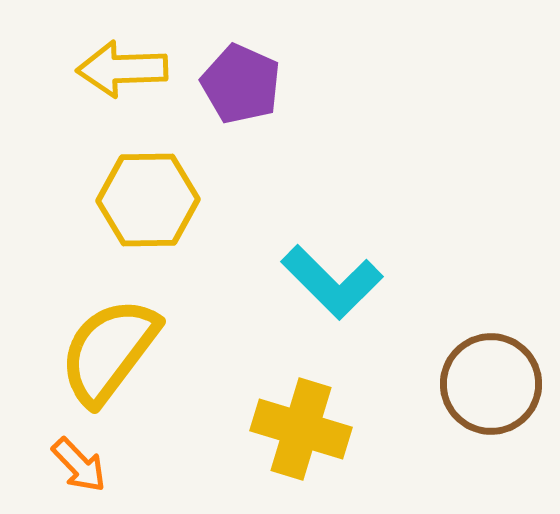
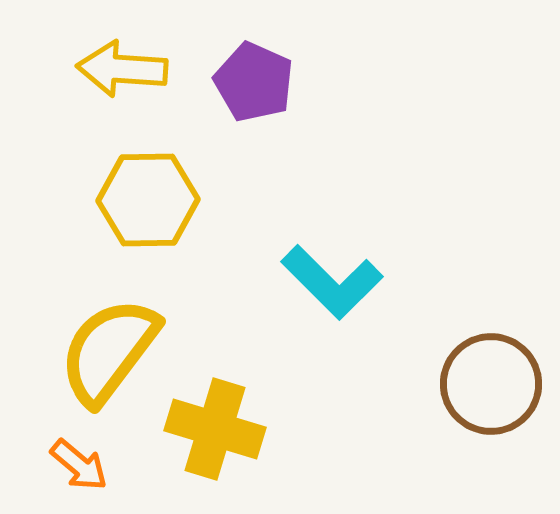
yellow arrow: rotated 6 degrees clockwise
purple pentagon: moved 13 px right, 2 px up
yellow cross: moved 86 px left
orange arrow: rotated 6 degrees counterclockwise
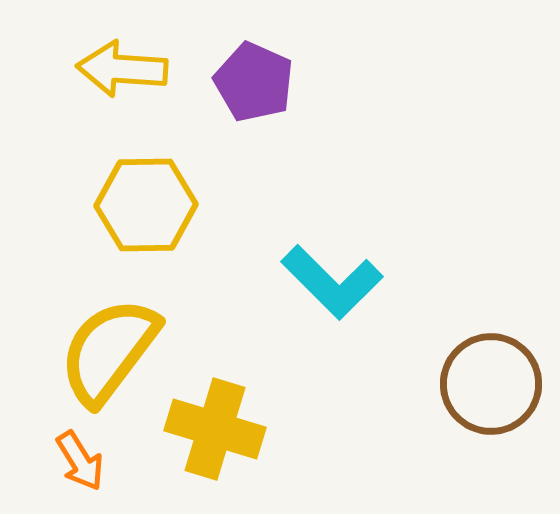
yellow hexagon: moved 2 px left, 5 px down
orange arrow: moved 1 px right, 4 px up; rotated 18 degrees clockwise
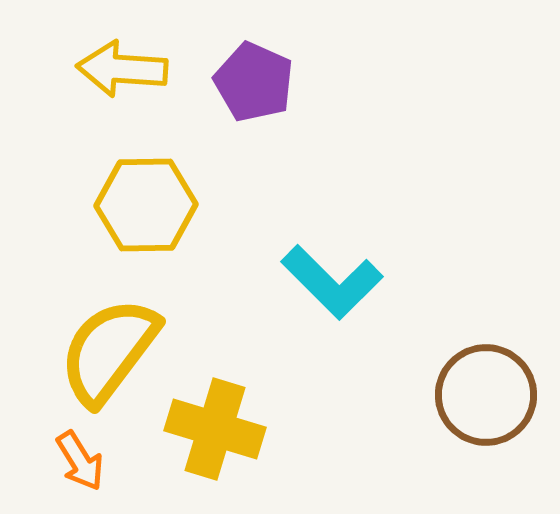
brown circle: moved 5 px left, 11 px down
